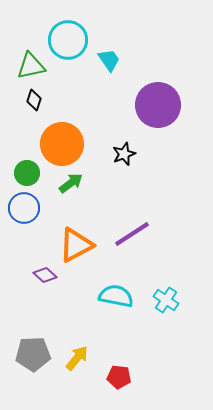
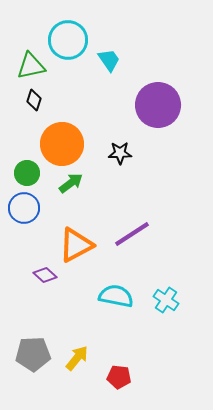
black star: moved 4 px left, 1 px up; rotated 20 degrees clockwise
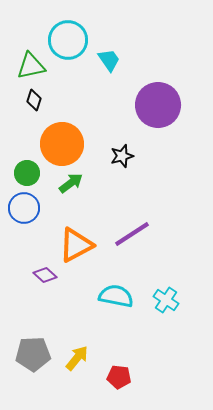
black star: moved 2 px right, 3 px down; rotated 15 degrees counterclockwise
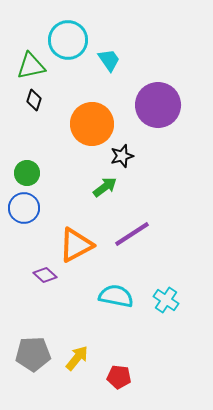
orange circle: moved 30 px right, 20 px up
green arrow: moved 34 px right, 4 px down
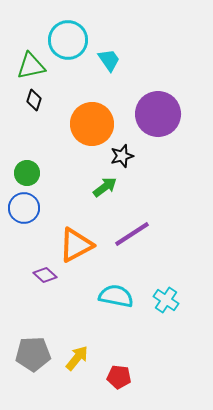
purple circle: moved 9 px down
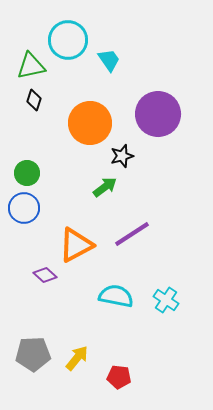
orange circle: moved 2 px left, 1 px up
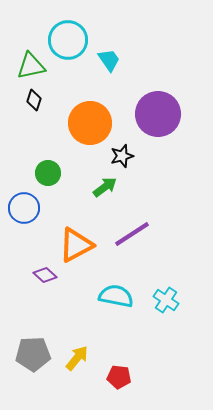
green circle: moved 21 px right
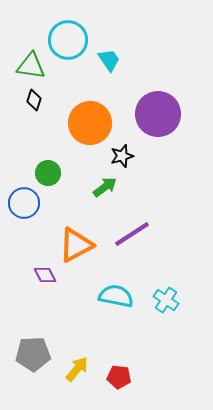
green triangle: rotated 20 degrees clockwise
blue circle: moved 5 px up
purple diamond: rotated 20 degrees clockwise
yellow arrow: moved 11 px down
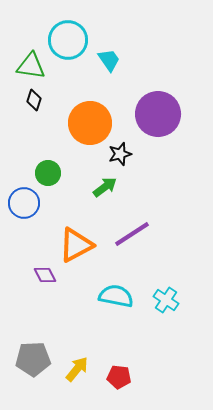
black star: moved 2 px left, 2 px up
gray pentagon: moved 5 px down
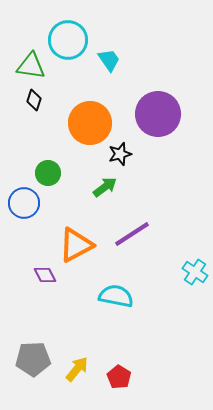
cyan cross: moved 29 px right, 28 px up
red pentagon: rotated 25 degrees clockwise
